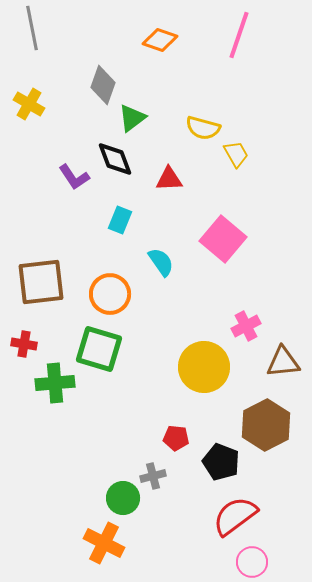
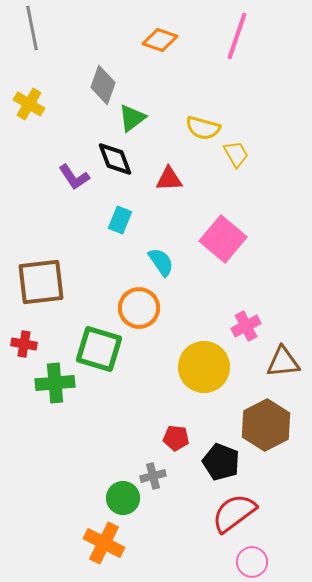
pink line: moved 2 px left, 1 px down
orange circle: moved 29 px right, 14 px down
red semicircle: moved 1 px left, 3 px up
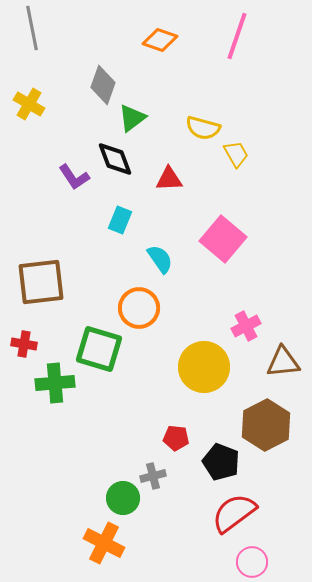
cyan semicircle: moved 1 px left, 3 px up
